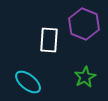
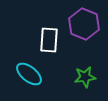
green star: rotated 20 degrees clockwise
cyan ellipse: moved 1 px right, 8 px up
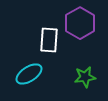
purple hexagon: moved 4 px left, 1 px up; rotated 8 degrees clockwise
cyan ellipse: rotated 72 degrees counterclockwise
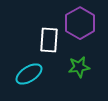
green star: moved 6 px left, 10 px up
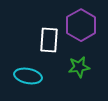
purple hexagon: moved 1 px right, 2 px down
cyan ellipse: moved 1 px left, 2 px down; rotated 44 degrees clockwise
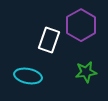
white rectangle: rotated 15 degrees clockwise
green star: moved 7 px right, 5 px down
